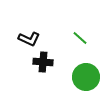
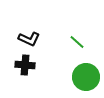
green line: moved 3 px left, 4 px down
black cross: moved 18 px left, 3 px down
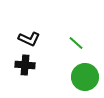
green line: moved 1 px left, 1 px down
green circle: moved 1 px left
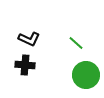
green circle: moved 1 px right, 2 px up
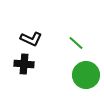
black L-shape: moved 2 px right
black cross: moved 1 px left, 1 px up
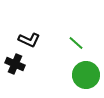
black L-shape: moved 2 px left, 1 px down
black cross: moved 9 px left; rotated 18 degrees clockwise
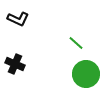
black L-shape: moved 11 px left, 21 px up
green circle: moved 1 px up
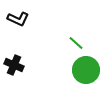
black cross: moved 1 px left, 1 px down
green circle: moved 4 px up
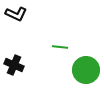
black L-shape: moved 2 px left, 5 px up
green line: moved 16 px left, 4 px down; rotated 35 degrees counterclockwise
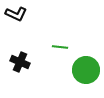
black cross: moved 6 px right, 3 px up
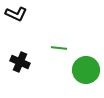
green line: moved 1 px left, 1 px down
